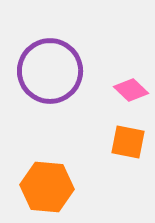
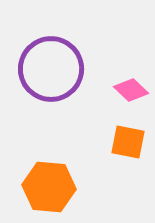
purple circle: moved 1 px right, 2 px up
orange hexagon: moved 2 px right
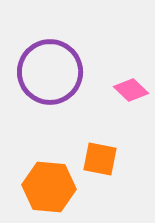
purple circle: moved 1 px left, 3 px down
orange square: moved 28 px left, 17 px down
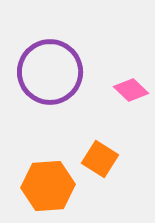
orange square: rotated 21 degrees clockwise
orange hexagon: moved 1 px left, 1 px up; rotated 9 degrees counterclockwise
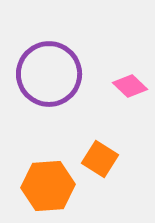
purple circle: moved 1 px left, 2 px down
pink diamond: moved 1 px left, 4 px up
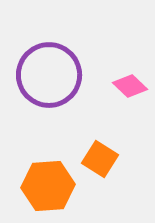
purple circle: moved 1 px down
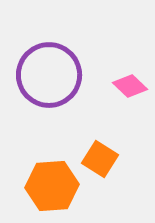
orange hexagon: moved 4 px right
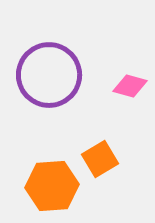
pink diamond: rotated 28 degrees counterclockwise
orange square: rotated 27 degrees clockwise
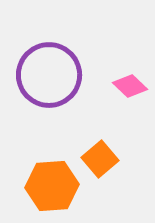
pink diamond: rotated 28 degrees clockwise
orange square: rotated 9 degrees counterclockwise
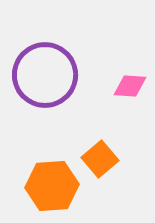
purple circle: moved 4 px left
pink diamond: rotated 40 degrees counterclockwise
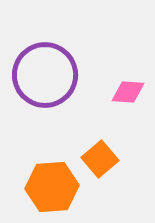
pink diamond: moved 2 px left, 6 px down
orange hexagon: moved 1 px down
